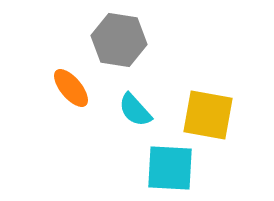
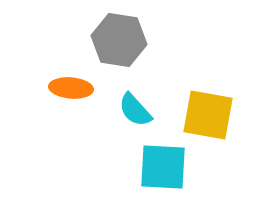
orange ellipse: rotated 45 degrees counterclockwise
cyan square: moved 7 px left, 1 px up
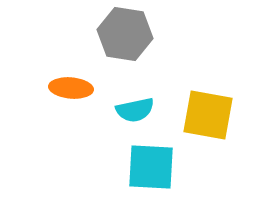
gray hexagon: moved 6 px right, 6 px up
cyan semicircle: rotated 60 degrees counterclockwise
cyan square: moved 12 px left
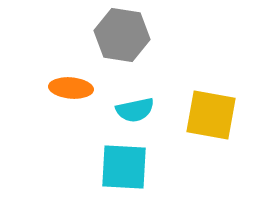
gray hexagon: moved 3 px left, 1 px down
yellow square: moved 3 px right
cyan square: moved 27 px left
